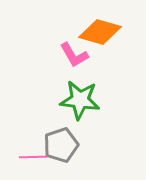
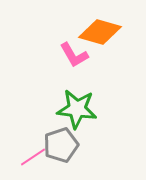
green star: moved 3 px left, 9 px down
pink line: rotated 32 degrees counterclockwise
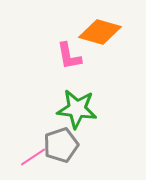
pink L-shape: moved 5 px left, 1 px down; rotated 20 degrees clockwise
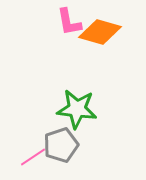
pink L-shape: moved 34 px up
